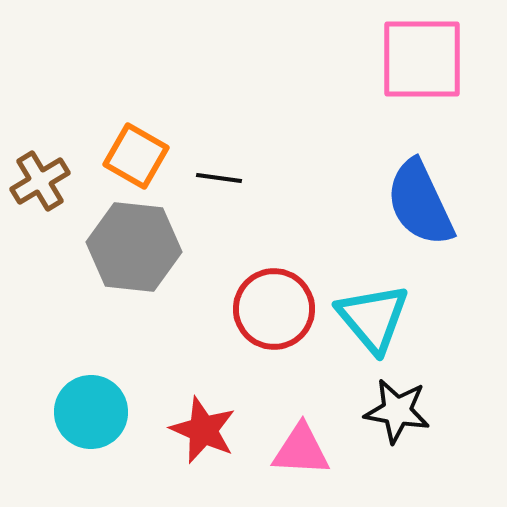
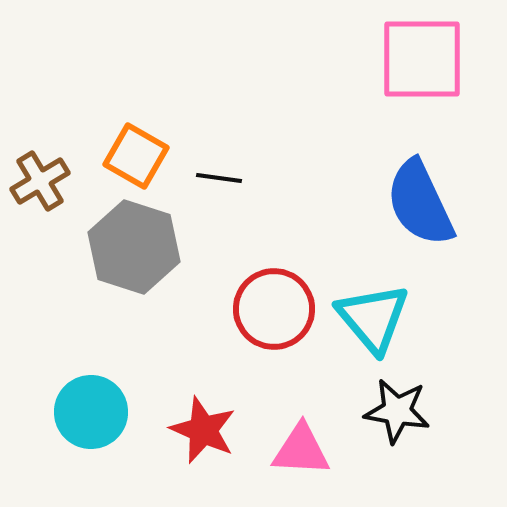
gray hexagon: rotated 12 degrees clockwise
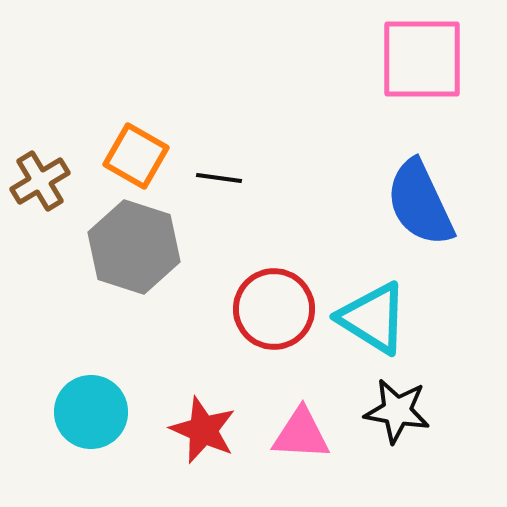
cyan triangle: rotated 18 degrees counterclockwise
pink triangle: moved 16 px up
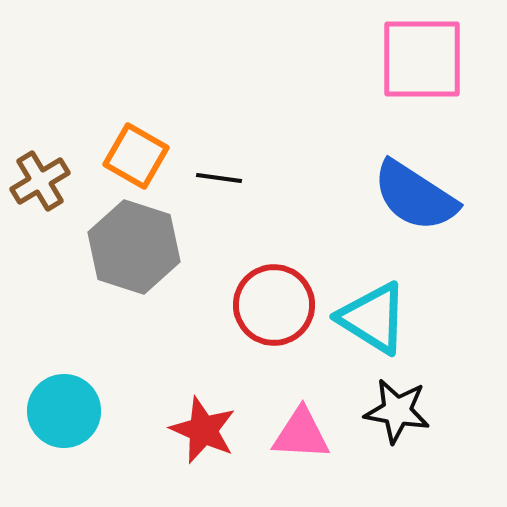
blue semicircle: moved 5 px left, 7 px up; rotated 32 degrees counterclockwise
red circle: moved 4 px up
cyan circle: moved 27 px left, 1 px up
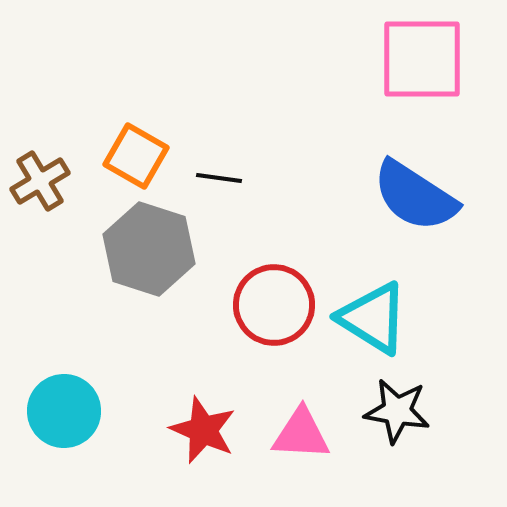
gray hexagon: moved 15 px right, 2 px down
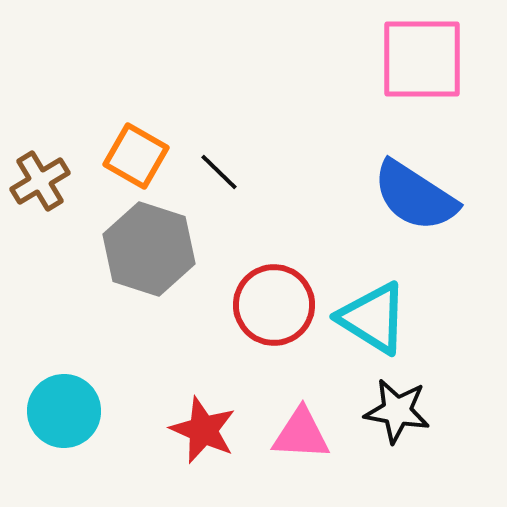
black line: moved 6 px up; rotated 36 degrees clockwise
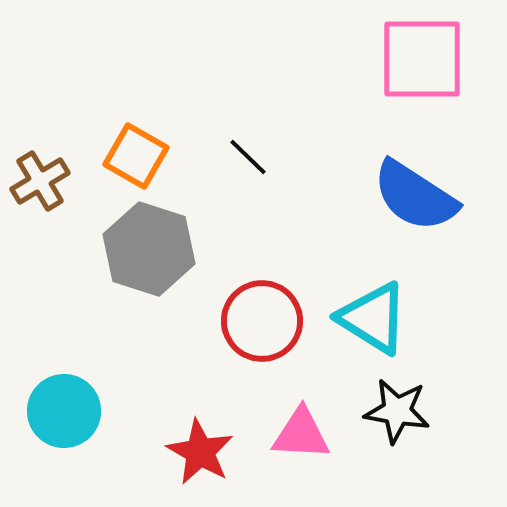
black line: moved 29 px right, 15 px up
red circle: moved 12 px left, 16 px down
red star: moved 3 px left, 22 px down; rotated 6 degrees clockwise
